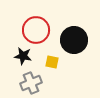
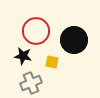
red circle: moved 1 px down
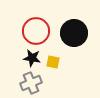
black circle: moved 7 px up
black star: moved 9 px right, 2 px down
yellow square: moved 1 px right
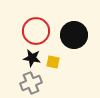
black circle: moved 2 px down
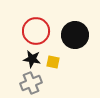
black circle: moved 1 px right
black star: moved 1 px down
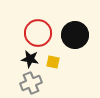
red circle: moved 2 px right, 2 px down
black star: moved 2 px left
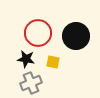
black circle: moved 1 px right, 1 px down
black star: moved 4 px left
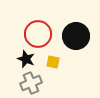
red circle: moved 1 px down
black star: rotated 12 degrees clockwise
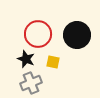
black circle: moved 1 px right, 1 px up
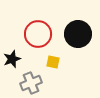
black circle: moved 1 px right, 1 px up
black star: moved 14 px left; rotated 30 degrees clockwise
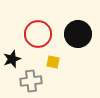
gray cross: moved 2 px up; rotated 15 degrees clockwise
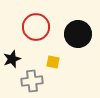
red circle: moved 2 px left, 7 px up
gray cross: moved 1 px right
